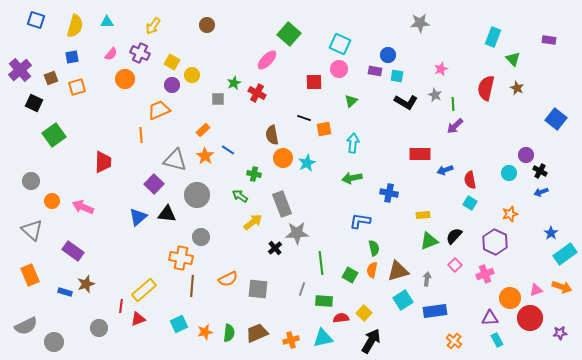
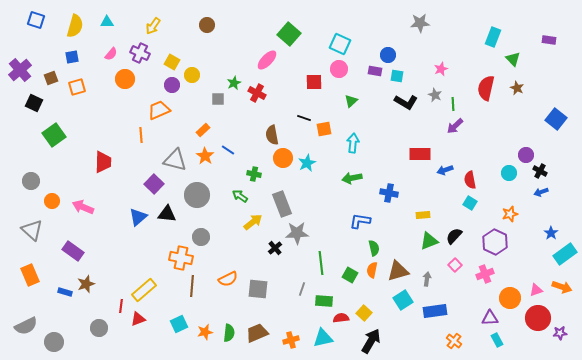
red circle at (530, 318): moved 8 px right
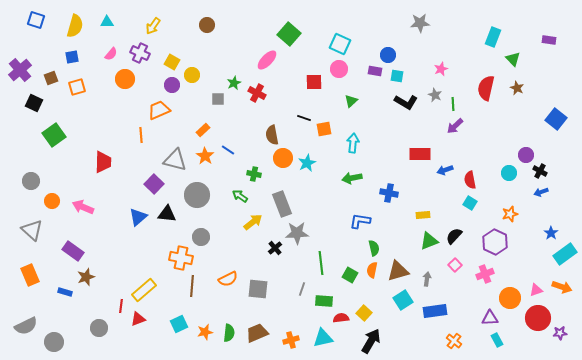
brown star at (86, 284): moved 7 px up
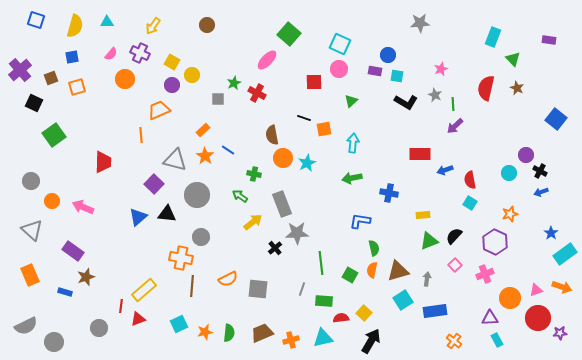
brown trapezoid at (257, 333): moved 5 px right
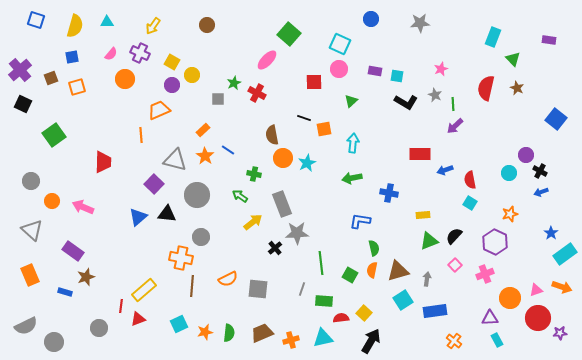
blue circle at (388, 55): moved 17 px left, 36 px up
black square at (34, 103): moved 11 px left, 1 px down
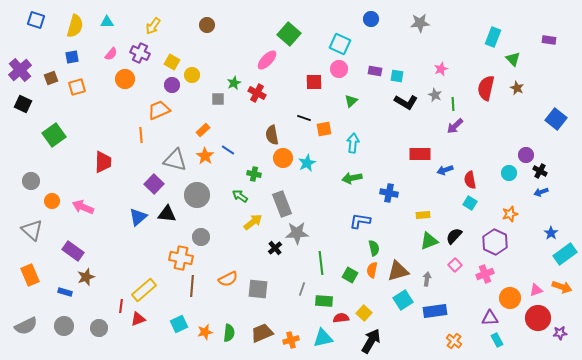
gray circle at (54, 342): moved 10 px right, 16 px up
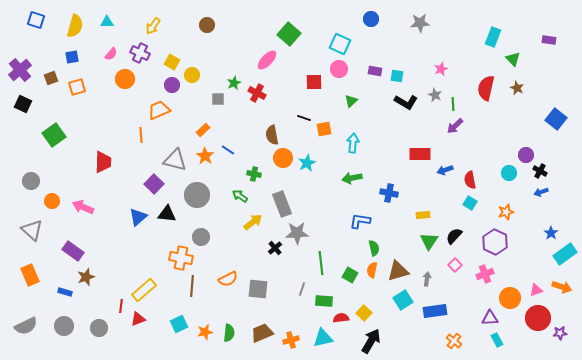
orange star at (510, 214): moved 4 px left, 2 px up
green triangle at (429, 241): rotated 36 degrees counterclockwise
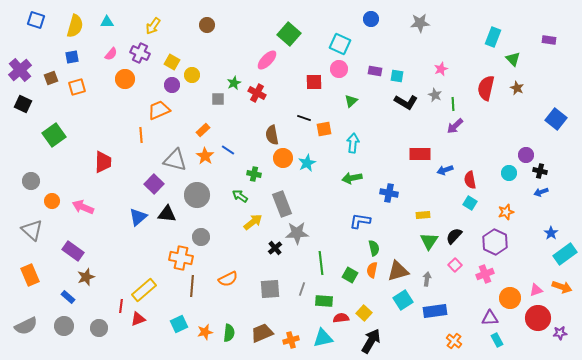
black cross at (540, 171): rotated 16 degrees counterclockwise
gray square at (258, 289): moved 12 px right; rotated 10 degrees counterclockwise
blue rectangle at (65, 292): moved 3 px right, 5 px down; rotated 24 degrees clockwise
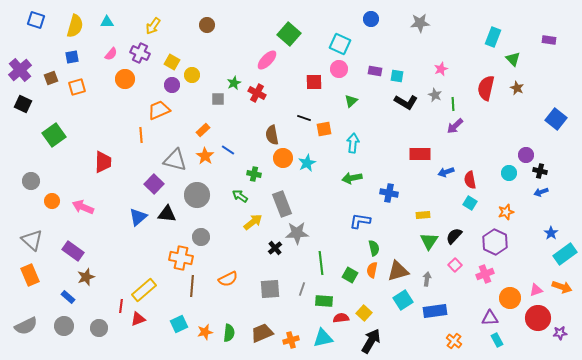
blue arrow at (445, 170): moved 1 px right, 2 px down
gray triangle at (32, 230): moved 10 px down
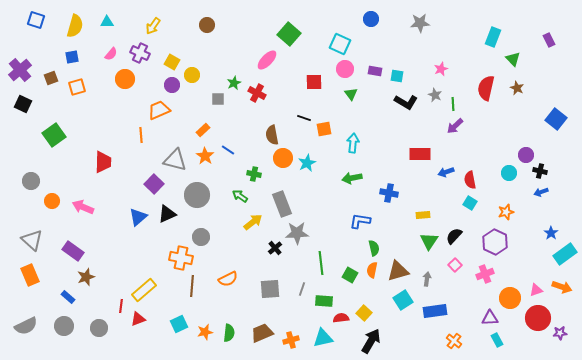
purple rectangle at (549, 40): rotated 56 degrees clockwise
pink circle at (339, 69): moved 6 px right
green triangle at (351, 101): moved 7 px up; rotated 24 degrees counterclockwise
black triangle at (167, 214): rotated 30 degrees counterclockwise
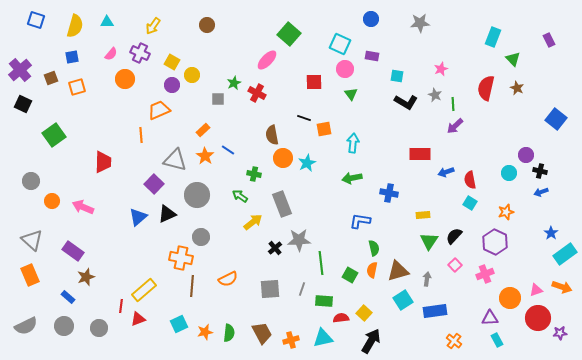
purple rectangle at (375, 71): moved 3 px left, 15 px up
gray star at (297, 233): moved 2 px right, 7 px down
brown trapezoid at (262, 333): rotated 85 degrees clockwise
